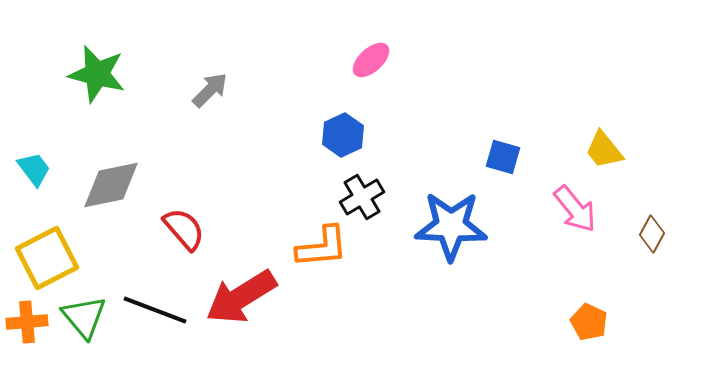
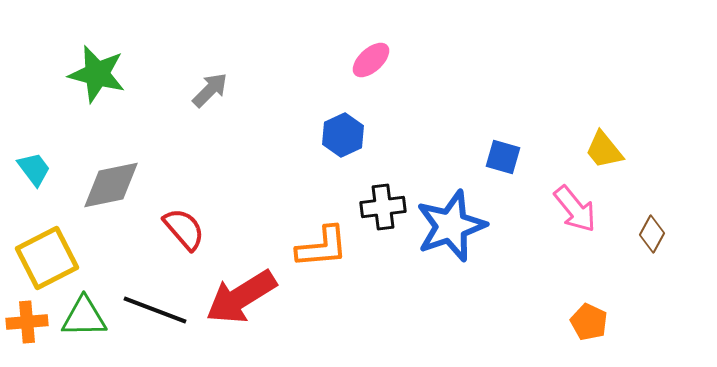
black cross: moved 21 px right, 10 px down; rotated 24 degrees clockwise
blue star: rotated 22 degrees counterclockwise
green triangle: rotated 51 degrees counterclockwise
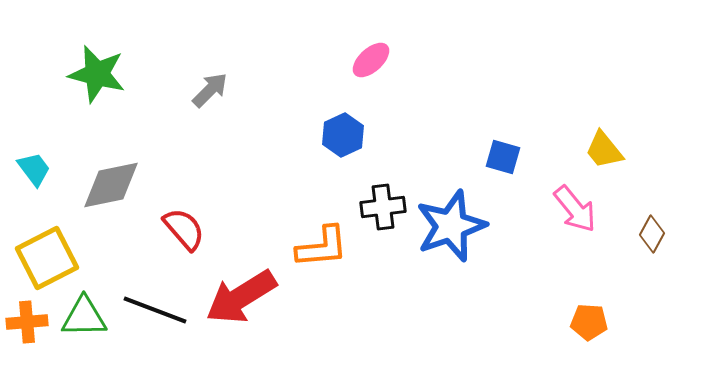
orange pentagon: rotated 21 degrees counterclockwise
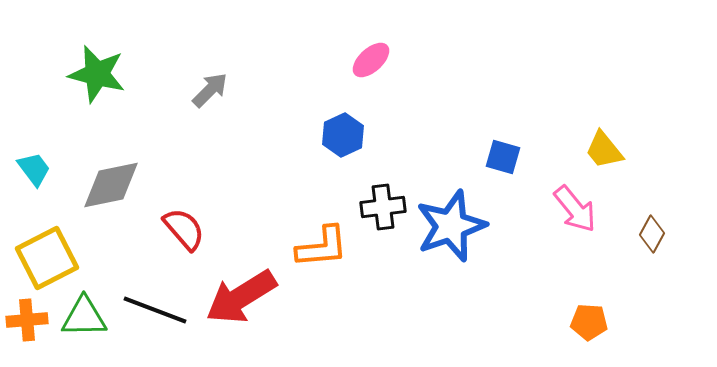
orange cross: moved 2 px up
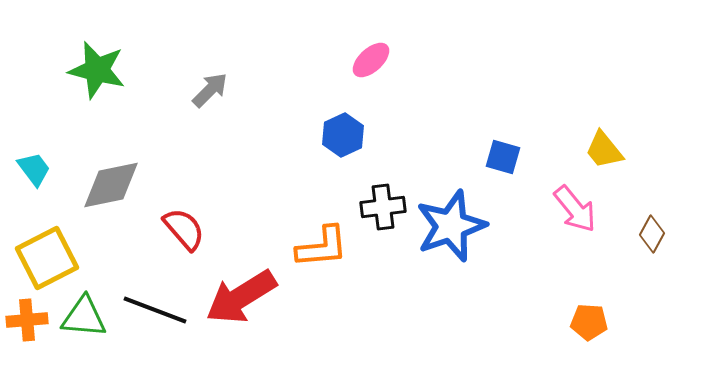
green star: moved 4 px up
green triangle: rotated 6 degrees clockwise
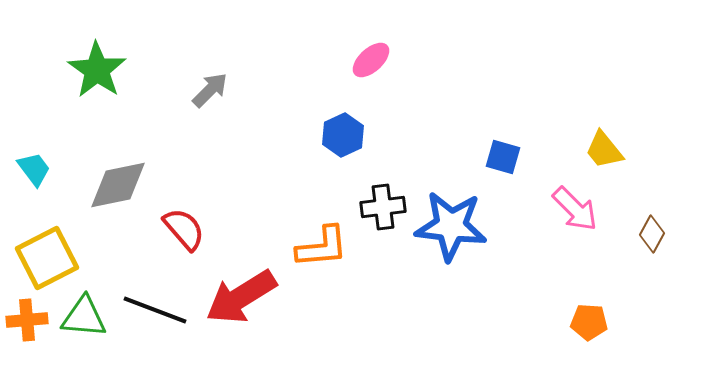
green star: rotated 20 degrees clockwise
gray diamond: moved 7 px right
pink arrow: rotated 6 degrees counterclockwise
blue star: rotated 26 degrees clockwise
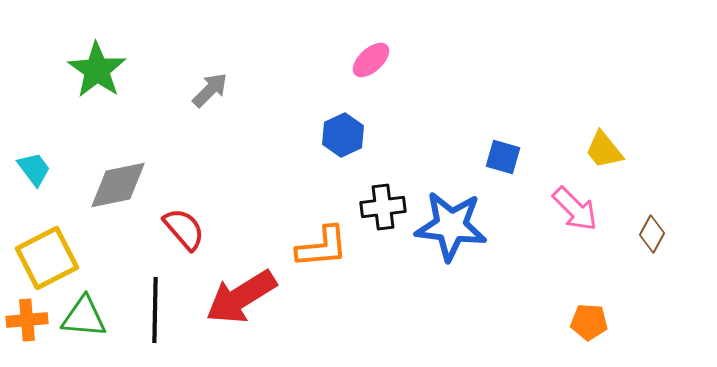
black line: rotated 70 degrees clockwise
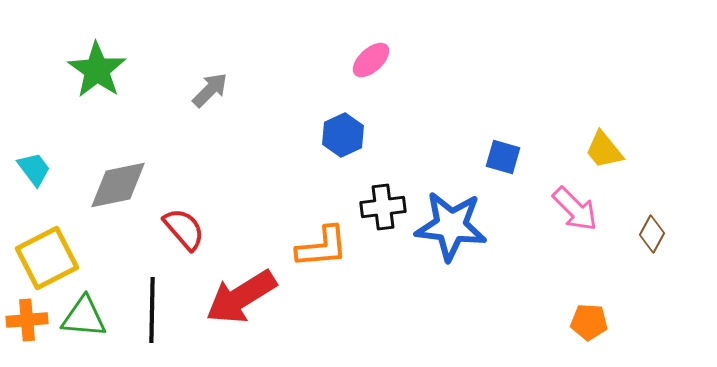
black line: moved 3 px left
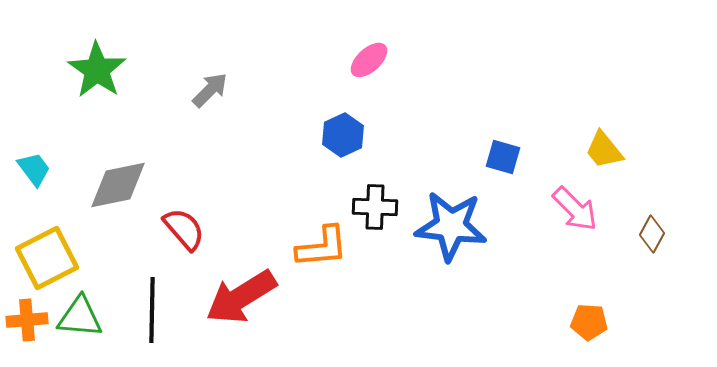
pink ellipse: moved 2 px left
black cross: moved 8 px left; rotated 9 degrees clockwise
green triangle: moved 4 px left
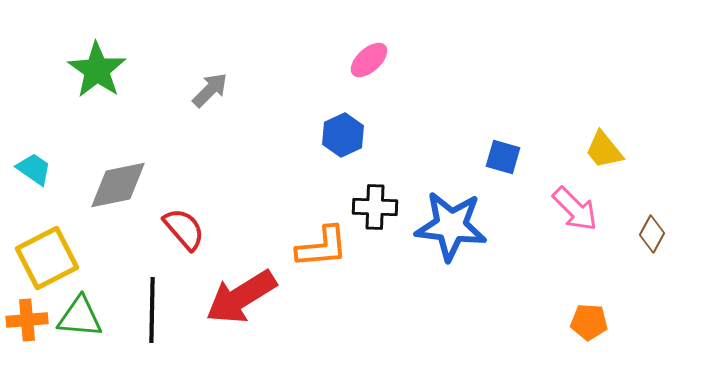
cyan trapezoid: rotated 18 degrees counterclockwise
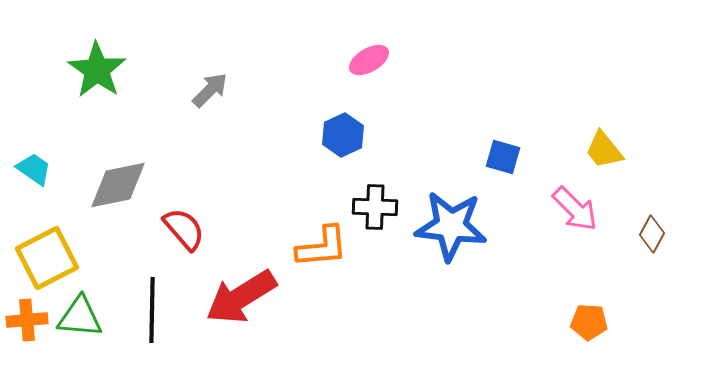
pink ellipse: rotated 12 degrees clockwise
